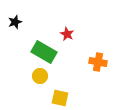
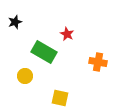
yellow circle: moved 15 px left
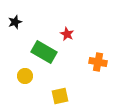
yellow square: moved 2 px up; rotated 24 degrees counterclockwise
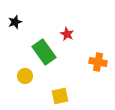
green rectangle: rotated 25 degrees clockwise
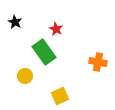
black star: rotated 24 degrees counterclockwise
red star: moved 11 px left, 5 px up
yellow square: rotated 12 degrees counterclockwise
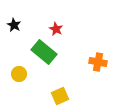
black star: moved 1 px left, 3 px down
green rectangle: rotated 15 degrees counterclockwise
yellow circle: moved 6 px left, 2 px up
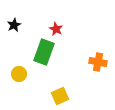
black star: rotated 16 degrees clockwise
green rectangle: rotated 70 degrees clockwise
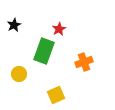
red star: moved 3 px right; rotated 16 degrees clockwise
green rectangle: moved 1 px up
orange cross: moved 14 px left; rotated 30 degrees counterclockwise
yellow square: moved 4 px left, 1 px up
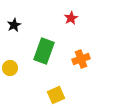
red star: moved 12 px right, 11 px up
orange cross: moved 3 px left, 3 px up
yellow circle: moved 9 px left, 6 px up
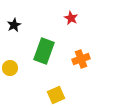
red star: rotated 16 degrees counterclockwise
